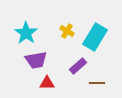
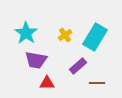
yellow cross: moved 2 px left, 4 px down; rotated 24 degrees clockwise
purple trapezoid: rotated 20 degrees clockwise
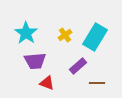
purple trapezoid: moved 1 px left, 1 px down; rotated 15 degrees counterclockwise
red triangle: rotated 21 degrees clockwise
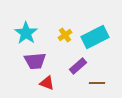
cyan rectangle: rotated 32 degrees clockwise
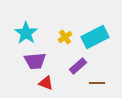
yellow cross: moved 2 px down
red triangle: moved 1 px left
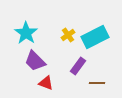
yellow cross: moved 3 px right, 2 px up
purple trapezoid: rotated 50 degrees clockwise
purple rectangle: rotated 12 degrees counterclockwise
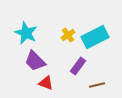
cyan star: rotated 10 degrees counterclockwise
brown line: moved 2 px down; rotated 14 degrees counterclockwise
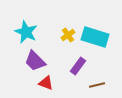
cyan star: moved 1 px up
cyan rectangle: rotated 44 degrees clockwise
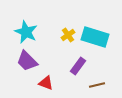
purple trapezoid: moved 8 px left
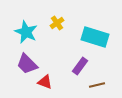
yellow cross: moved 11 px left, 12 px up
purple trapezoid: moved 3 px down
purple rectangle: moved 2 px right
red triangle: moved 1 px left, 1 px up
